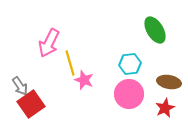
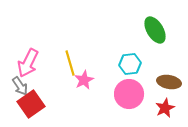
pink arrow: moved 21 px left, 20 px down
pink star: rotated 24 degrees clockwise
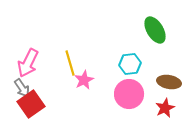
gray arrow: moved 2 px right, 2 px down
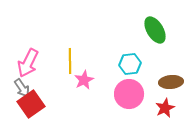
yellow line: moved 2 px up; rotated 15 degrees clockwise
brown ellipse: moved 2 px right; rotated 15 degrees counterclockwise
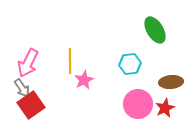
pink circle: moved 9 px right, 10 px down
red square: moved 1 px down
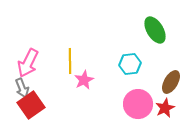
brown ellipse: rotated 55 degrees counterclockwise
gray arrow: rotated 12 degrees clockwise
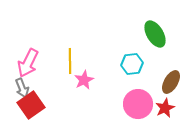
green ellipse: moved 4 px down
cyan hexagon: moved 2 px right
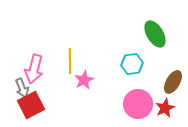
pink arrow: moved 6 px right, 6 px down; rotated 12 degrees counterclockwise
brown ellipse: moved 2 px right
red square: rotated 8 degrees clockwise
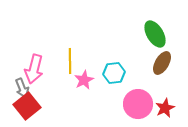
cyan hexagon: moved 18 px left, 9 px down
brown ellipse: moved 11 px left, 19 px up
red square: moved 4 px left, 1 px down; rotated 12 degrees counterclockwise
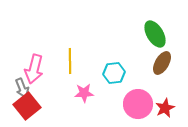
pink star: moved 13 px down; rotated 24 degrees clockwise
